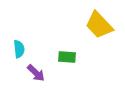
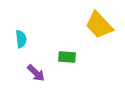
cyan semicircle: moved 2 px right, 10 px up
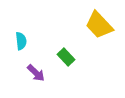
cyan semicircle: moved 2 px down
green rectangle: moved 1 px left; rotated 42 degrees clockwise
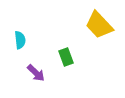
cyan semicircle: moved 1 px left, 1 px up
green rectangle: rotated 24 degrees clockwise
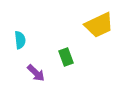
yellow trapezoid: rotated 72 degrees counterclockwise
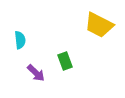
yellow trapezoid: rotated 52 degrees clockwise
green rectangle: moved 1 px left, 4 px down
